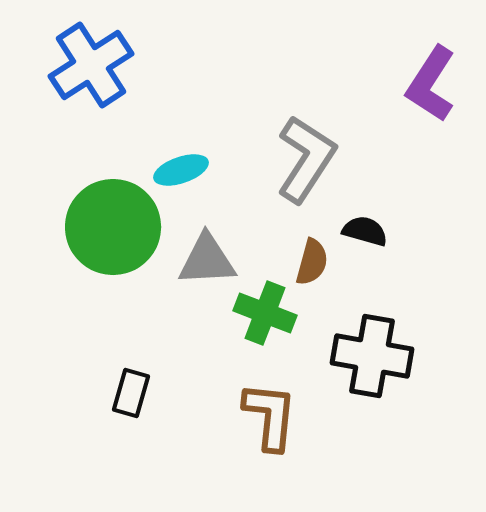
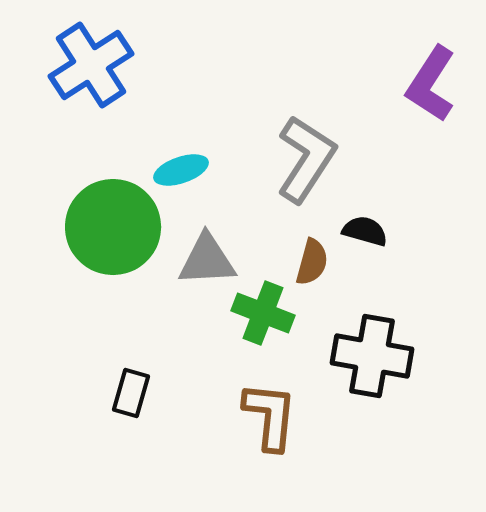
green cross: moved 2 px left
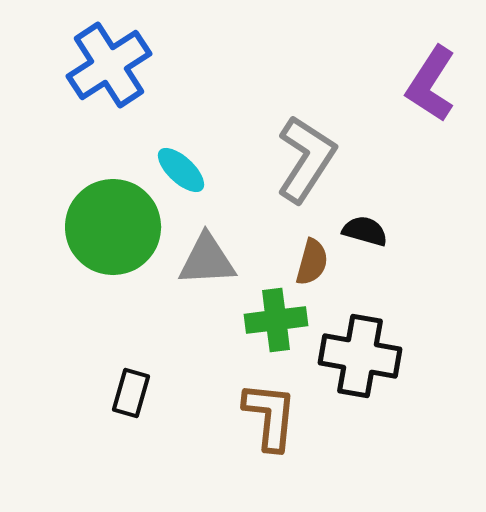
blue cross: moved 18 px right
cyan ellipse: rotated 62 degrees clockwise
green cross: moved 13 px right, 7 px down; rotated 28 degrees counterclockwise
black cross: moved 12 px left
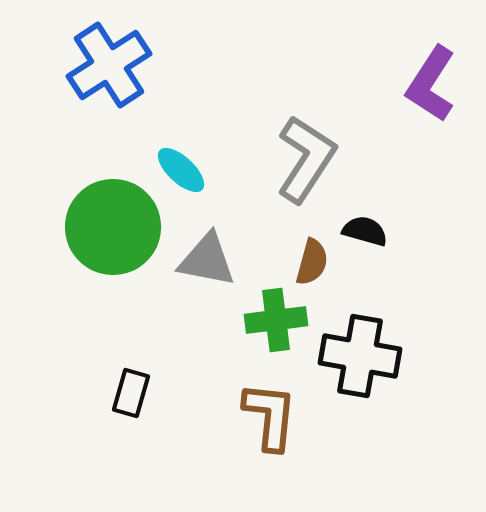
gray triangle: rotated 14 degrees clockwise
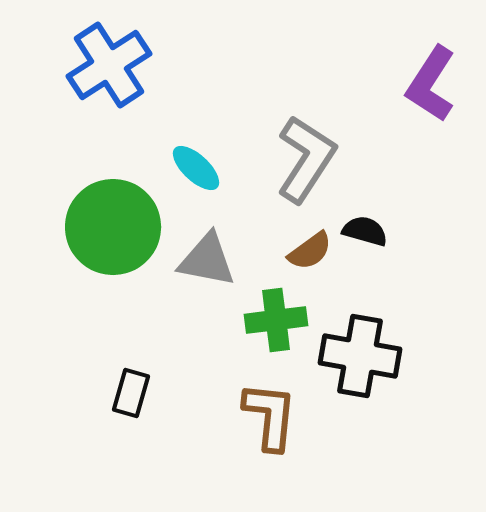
cyan ellipse: moved 15 px right, 2 px up
brown semicircle: moved 2 px left, 11 px up; rotated 39 degrees clockwise
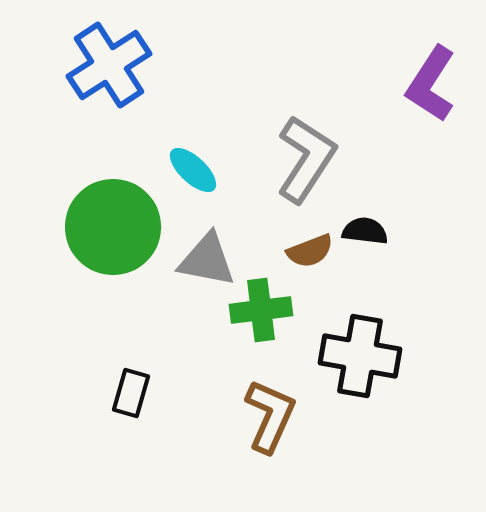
cyan ellipse: moved 3 px left, 2 px down
black semicircle: rotated 9 degrees counterclockwise
brown semicircle: rotated 15 degrees clockwise
green cross: moved 15 px left, 10 px up
brown L-shape: rotated 18 degrees clockwise
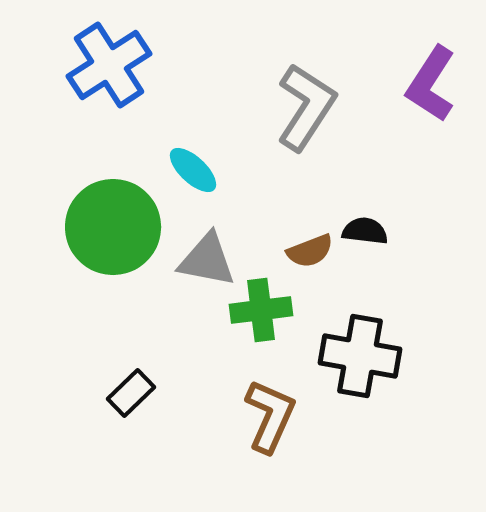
gray L-shape: moved 52 px up
black rectangle: rotated 30 degrees clockwise
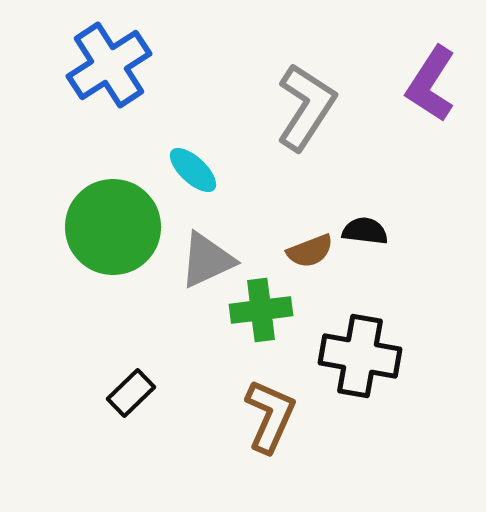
gray triangle: rotated 36 degrees counterclockwise
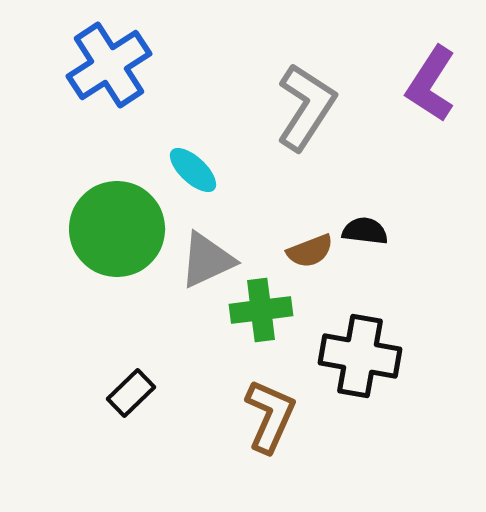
green circle: moved 4 px right, 2 px down
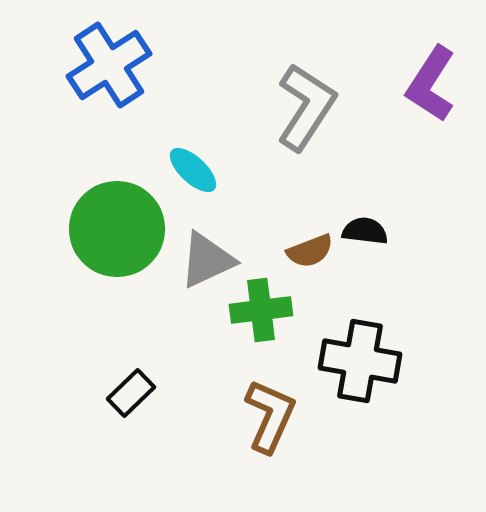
black cross: moved 5 px down
